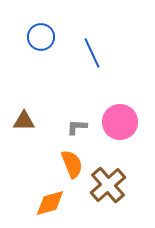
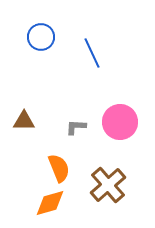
gray L-shape: moved 1 px left
orange semicircle: moved 13 px left, 4 px down
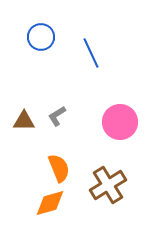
blue line: moved 1 px left
gray L-shape: moved 19 px left, 11 px up; rotated 35 degrees counterclockwise
brown cross: rotated 9 degrees clockwise
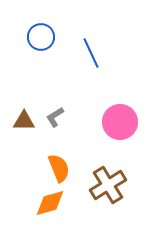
gray L-shape: moved 2 px left, 1 px down
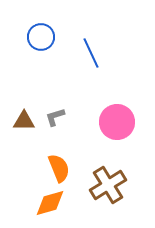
gray L-shape: rotated 15 degrees clockwise
pink circle: moved 3 px left
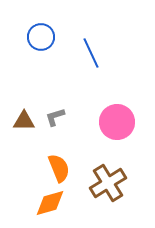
brown cross: moved 2 px up
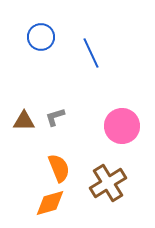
pink circle: moved 5 px right, 4 px down
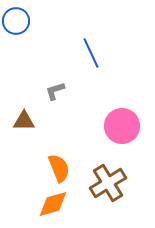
blue circle: moved 25 px left, 16 px up
gray L-shape: moved 26 px up
orange diamond: moved 3 px right, 1 px down
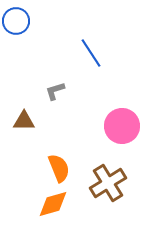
blue line: rotated 8 degrees counterclockwise
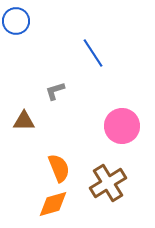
blue line: moved 2 px right
